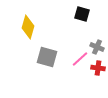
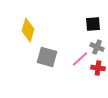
black square: moved 11 px right, 10 px down; rotated 21 degrees counterclockwise
yellow diamond: moved 3 px down
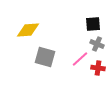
yellow diamond: rotated 70 degrees clockwise
gray cross: moved 3 px up
gray square: moved 2 px left
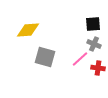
gray cross: moved 3 px left
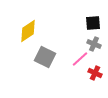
black square: moved 1 px up
yellow diamond: moved 1 px down; rotated 30 degrees counterclockwise
gray square: rotated 10 degrees clockwise
red cross: moved 3 px left, 5 px down; rotated 16 degrees clockwise
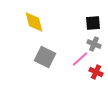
yellow diamond: moved 6 px right, 9 px up; rotated 70 degrees counterclockwise
red cross: moved 1 px right, 1 px up
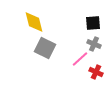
gray square: moved 9 px up
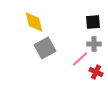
black square: moved 1 px up
gray cross: rotated 24 degrees counterclockwise
gray square: rotated 35 degrees clockwise
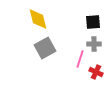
yellow diamond: moved 4 px right, 3 px up
pink line: rotated 30 degrees counterclockwise
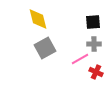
pink line: rotated 42 degrees clockwise
